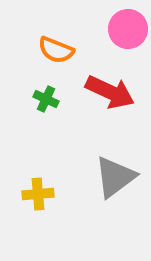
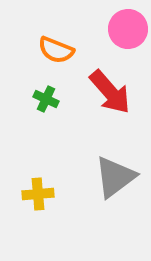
red arrow: rotated 24 degrees clockwise
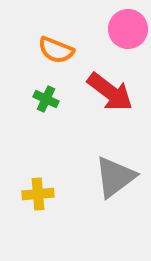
red arrow: rotated 12 degrees counterclockwise
